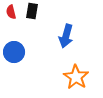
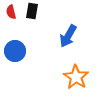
blue arrow: moved 2 px right; rotated 15 degrees clockwise
blue circle: moved 1 px right, 1 px up
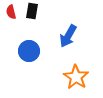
blue circle: moved 14 px right
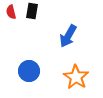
blue circle: moved 20 px down
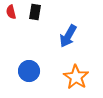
black rectangle: moved 3 px right, 1 px down
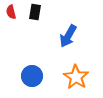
blue circle: moved 3 px right, 5 px down
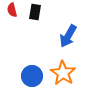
red semicircle: moved 1 px right, 2 px up
orange star: moved 13 px left, 4 px up
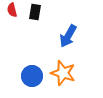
orange star: rotated 15 degrees counterclockwise
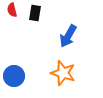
black rectangle: moved 1 px down
blue circle: moved 18 px left
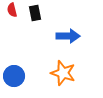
black rectangle: rotated 21 degrees counterclockwise
blue arrow: rotated 120 degrees counterclockwise
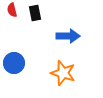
blue circle: moved 13 px up
